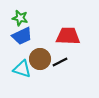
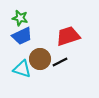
red trapezoid: rotated 20 degrees counterclockwise
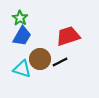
green star: rotated 21 degrees clockwise
blue trapezoid: rotated 35 degrees counterclockwise
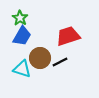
brown circle: moved 1 px up
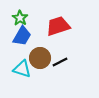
red trapezoid: moved 10 px left, 10 px up
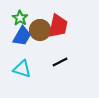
red trapezoid: rotated 120 degrees clockwise
brown circle: moved 28 px up
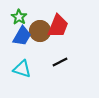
green star: moved 1 px left, 1 px up
red trapezoid: rotated 10 degrees clockwise
brown circle: moved 1 px down
